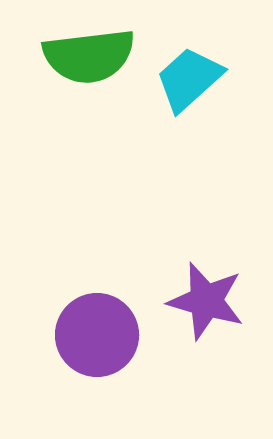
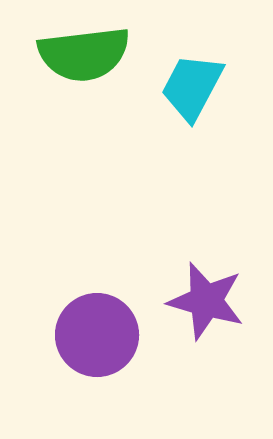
green semicircle: moved 5 px left, 2 px up
cyan trapezoid: moved 3 px right, 8 px down; rotated 20 degrees counterclockwise
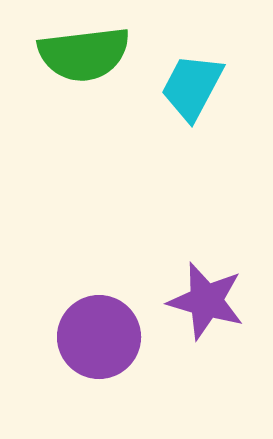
purple circle: moved 2 px right, 2 px down
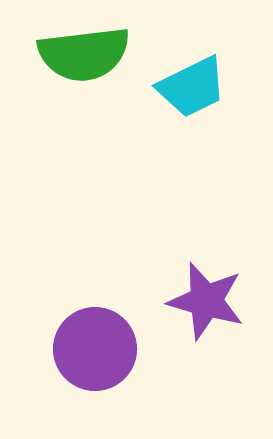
cyan trapezoid: rotated 144 degrees counterclockwise
purple circle: moved 4 px left, 12 px down
